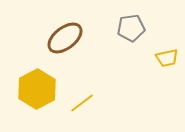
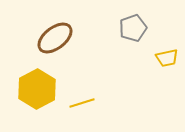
gray pentagon: moved 2 px right; rotated 12 degrees counterclockwise
brown ellipse: moved 10 px left
yellow line: rotated 20 degrees clockwise
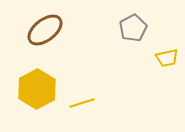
gray pentagon: rotated 8 degrees counterclockwise
brown ellipse: moved 10 px left, 8 px up
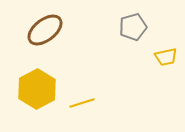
gray pentagon: moved 1 px up; rotated 12 degrees clockwise
yellow trapezoid: moved 1 px left, 1 px up
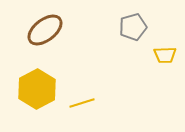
yellow trapezoid: moved 1 px left, 2 px up; rotated 10 degrees clockwise
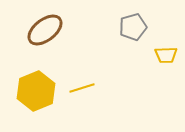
yellow trapezoid: moved 1 px right
yellow hexagon: moved 1 px left, 2 px down; rotated 6 degrees clockwise
yellow line: moved 15 px up
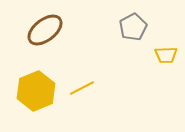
gray pentagon: rotated 12 degrees counterclockwise
yellow line: rotated 10 degrees counterclockwise
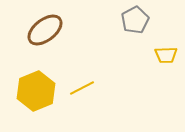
gray pentagon: moved 2 px right, 7 px up
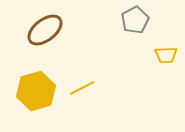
yellow hexagon: rotated 6 degrees clockwise
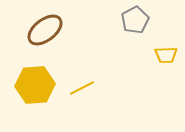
yellow hexagon: moved 1 px left, 6 px up; rotated 12 degrees clockwise
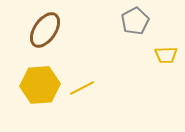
gray pentagon: moved 1 px down
brown ellipse: rotated 18 degrees counterclockwise
yellow hexagon: moved 5 px right
